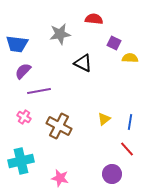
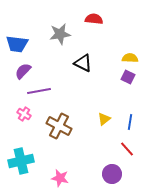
purple square: moved 14 px right, 34 px down
pink cross: moved 3 px up
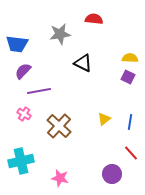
brown cross: rotated 15 degrees clockwise
red line: moved 4 px right, 4 px down
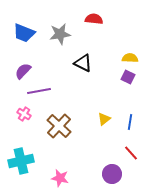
blue trapezoid: moved 7 px right, 11 px up; rotated 15 degrees clockwise
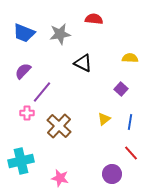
purple square: moved 7 px left, 12 px down; rotated 16 degrees clockwise
purple line: moved 3 px right, 1 px down; rotated 40 degrees counterclockwise
pink cross: moved 3 px right, 1 px up; rotated 32 degrees counterclockwise
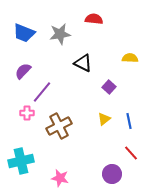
purple square: moved 12 px left, 2 px up
blue line: moved 1 px left, 1 px up; rotated 21 degrees counterclockwise
brown cross: rotated 20 degrees clockwise
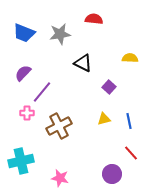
purple semicircle: moved 2 px down
yellow triangle: rotated 24 degrees clockwise
